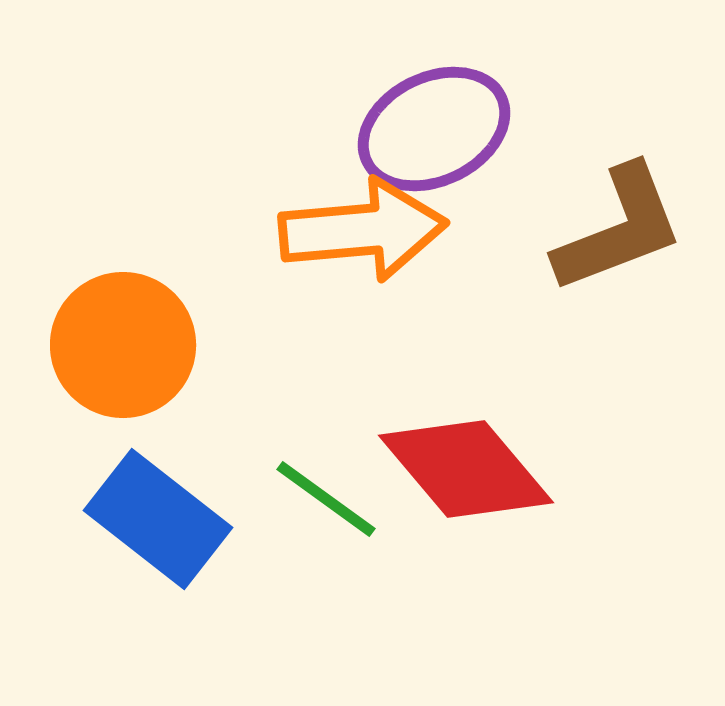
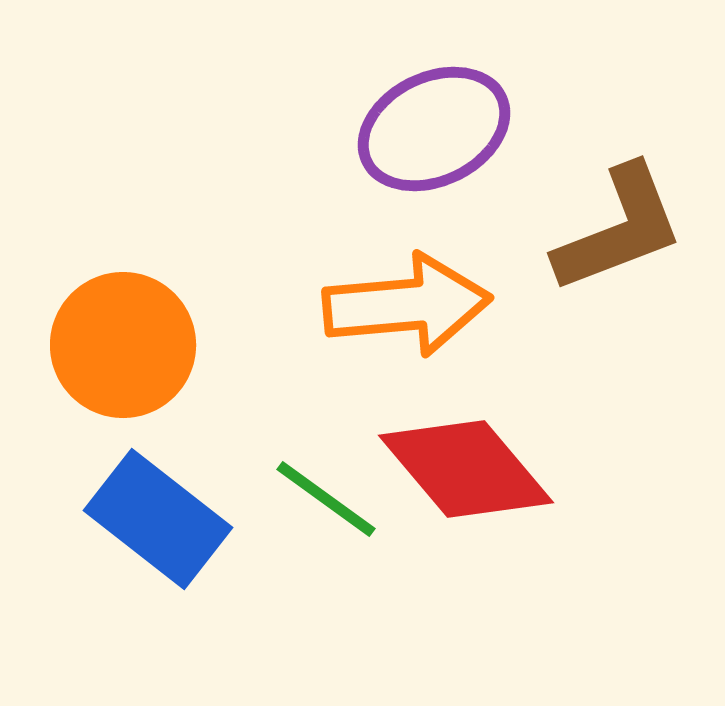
orange arrow: moved 44 px right, 75 px down
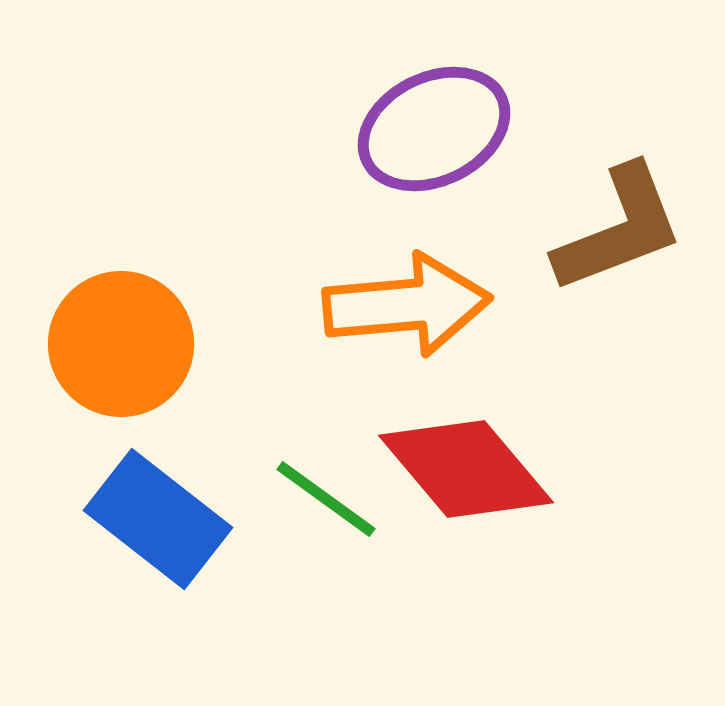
orange circle: moved 2 px left, 1 px up
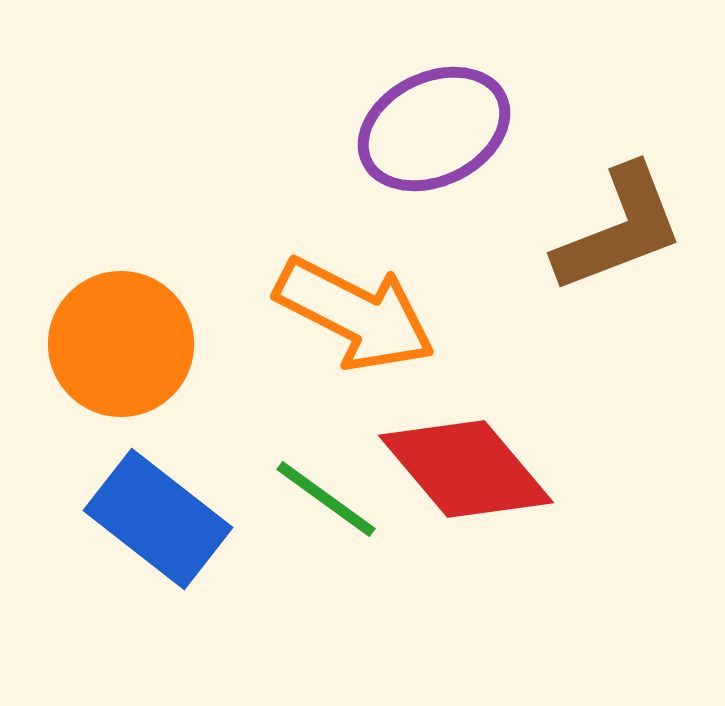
orange arrow: moved 52 px left, 9 px down; rotated 32 degrees clockwise
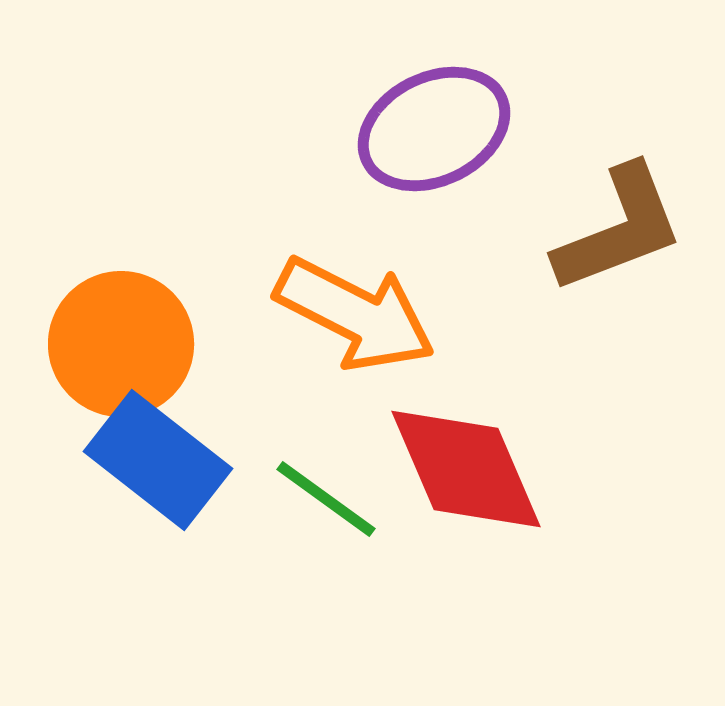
red diamond: rotated 17 degrees clockwise
blue rectangle: moved 59 px up
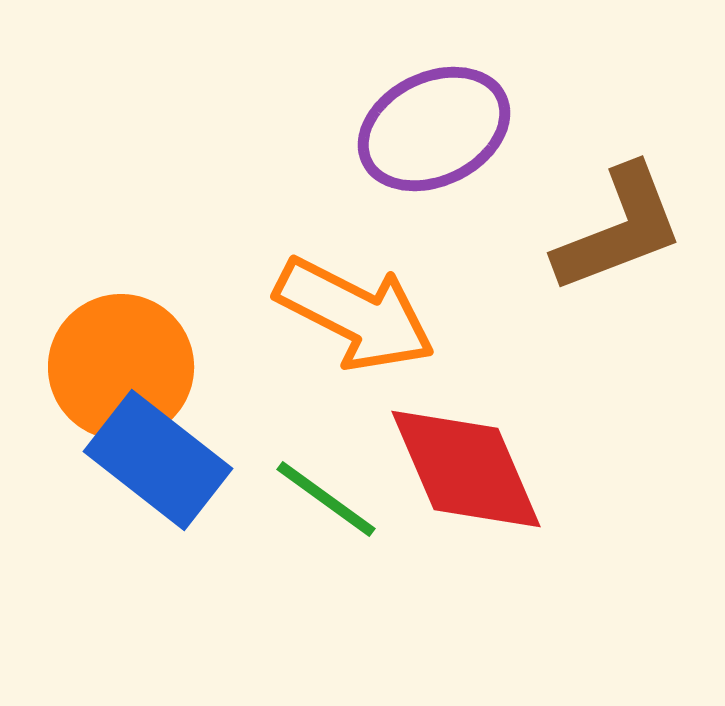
orange circle: moved 23 px down
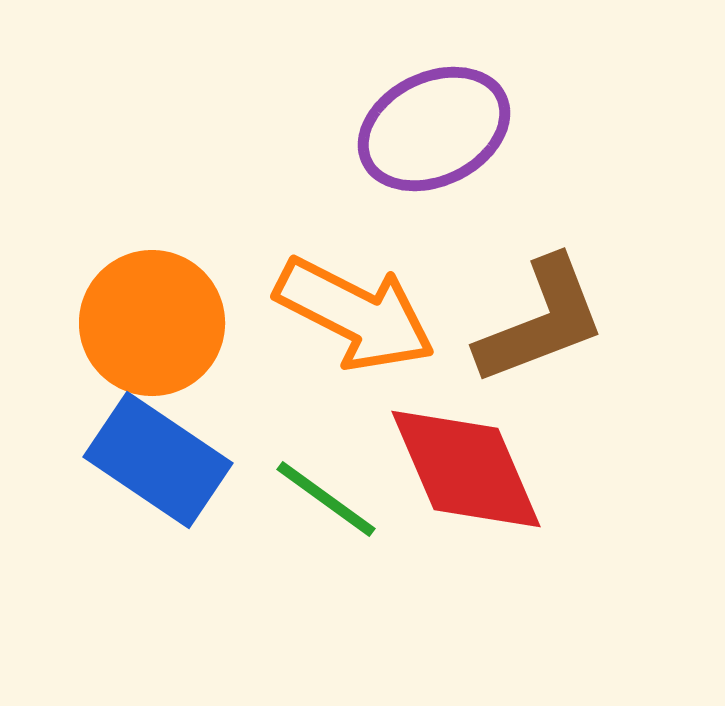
brown L-shape: moved 78 px left, 92 px down
orange circle: moved 31 px right, 44 px up
blue rectangle: rotated 4 degrees counterclockwise
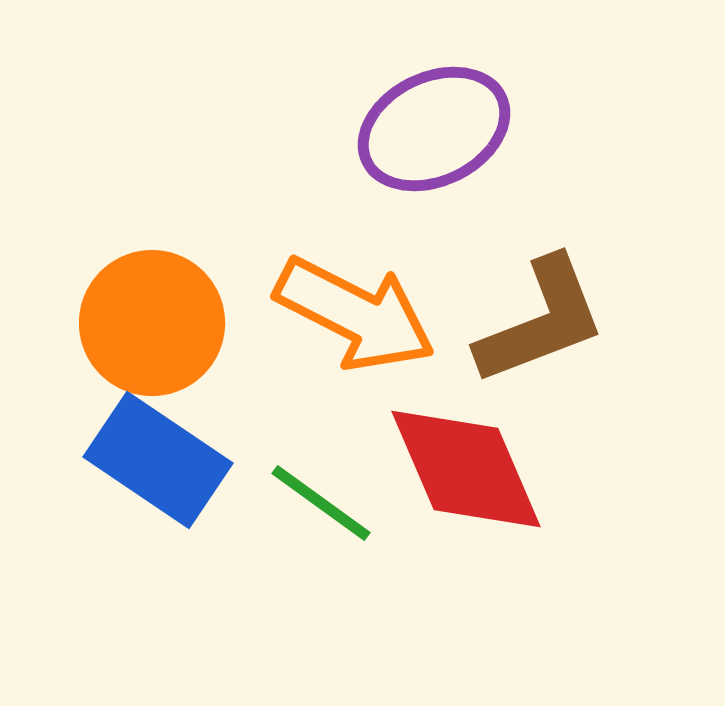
green line: moved 5 px left, 4 px down
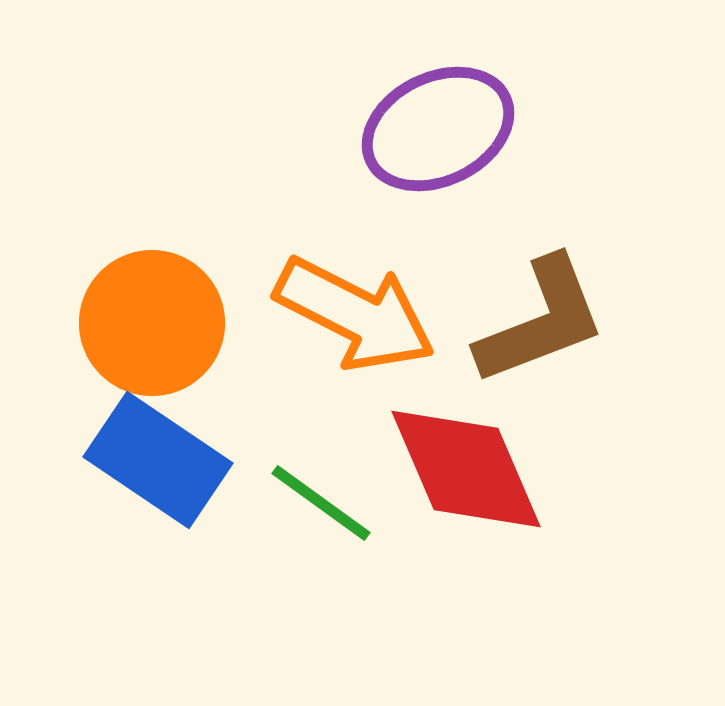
purple ellipse: moved 4 px right
